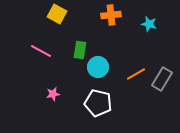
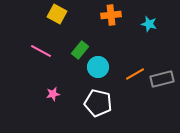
green rectangle: rotated 30 degrees clockwise
orange line: moved 1 px left
gray rectangle: rotated 45 degrees clockwise
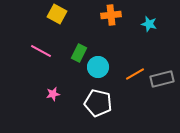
green rectangle: moved 1 px left, 3 px down; rotated 12 degrees counterclockwise
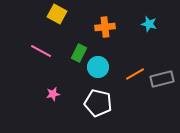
orange cross: moved 6 px left, 12 px down
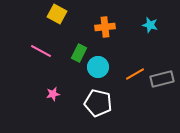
cyan star: moved 1 px right, 1 px down
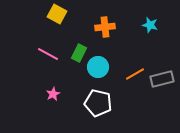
pink line: moved 7 px right, 3 px down
pink star: rotated 16 degrees counterclockwise
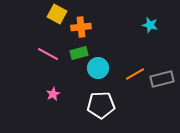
orange cross: moved 24 px left
green rectangle: rotated 48 degrees clockwise
cyan circle: moved 1 px down
white pentagon: moved 3 px right, 2 px down; rotated 16 degrees counterclockwise
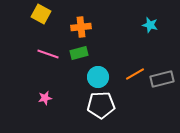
yellow square: moved 16 px left
pink line: rotated 10 degrees counterclockwise
cyan circle: moved 9 px down
pink star: moved 8 px left, 4 px down; rotated 16 degrees clockwise
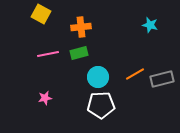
pink line: rotated 30 degrees counterclockwise
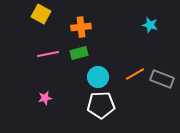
gray rectangle: rotated 35 degrees clockwise
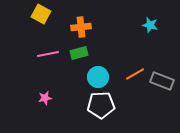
gray rectangle: moved 2 px down
